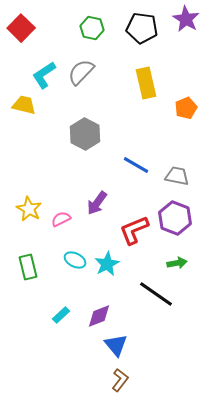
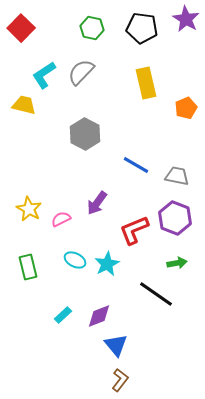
cyan rectangle: moved 2 px right
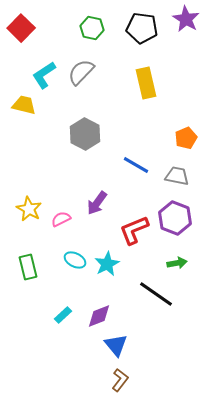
orange pentagon: moved 30 px down
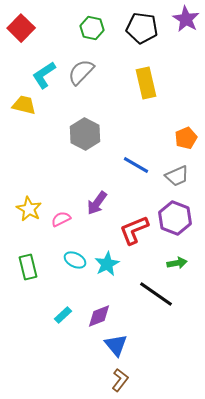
gray trapezoid: rotated 145 degrees clockwise
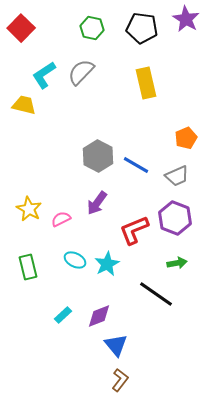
gray hexagon: moved 13 px right, 22 px down
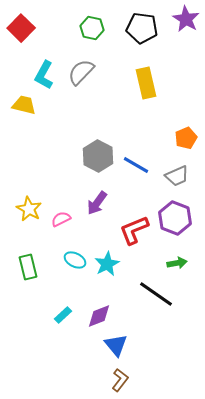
cyan L-shape: rotated 28 degrees counterclockwise
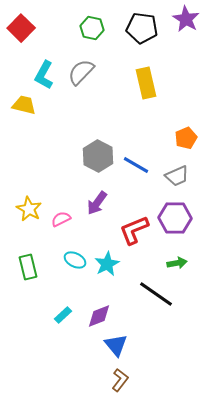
purple hexagon: rotated 20 degrees counterclockwise
